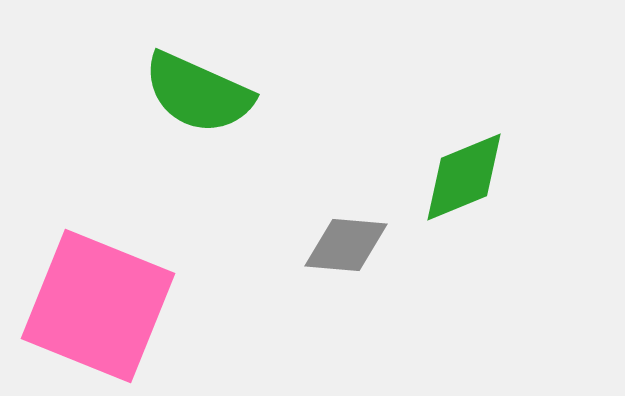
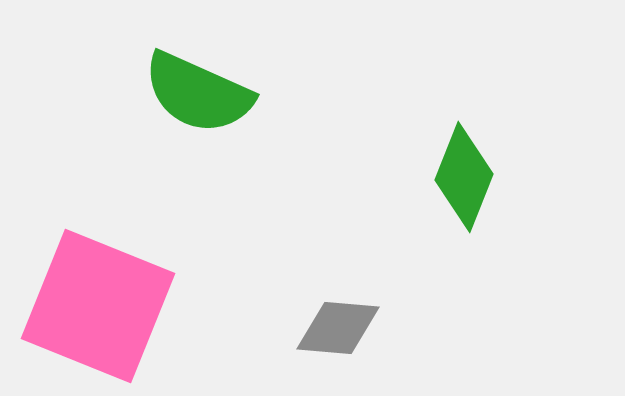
green diamond: rotated 46 degrees counterclockwise
gray diamond: moved 8 px left, 83 px down
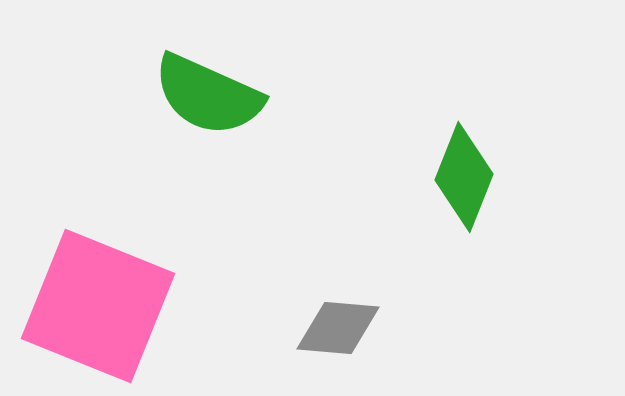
green semicircle: moved 10 px right, 2 px down
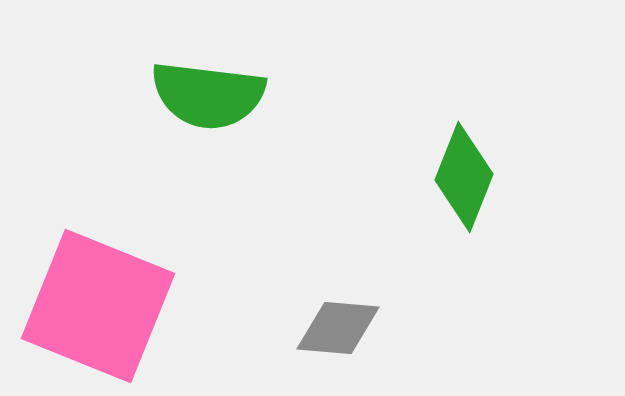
green semicircle: rotated 17 degrees counterclockwise
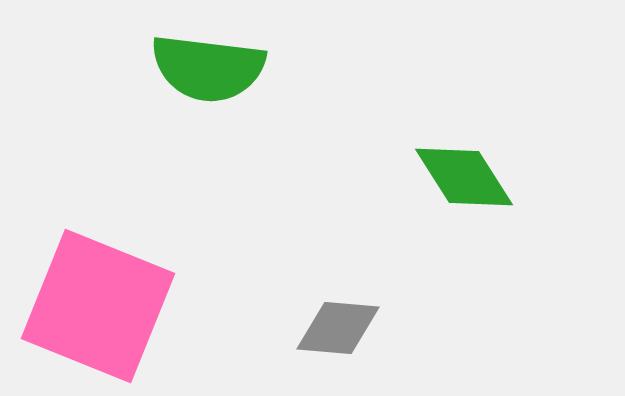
green semicircle: moved 27 px up
green diamond: rotated 54 degrees counterclockwise
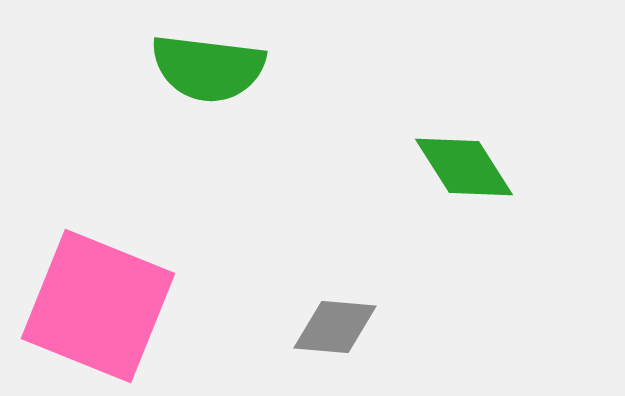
green diamond: moved 10 px up
gray diamond: moved 3 px left, 1 px up
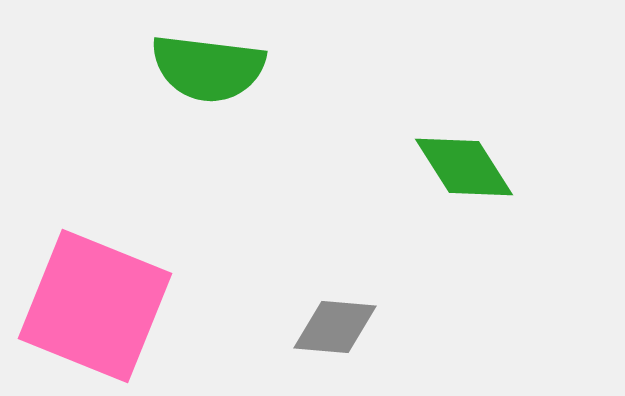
pink square: moved 3 px left
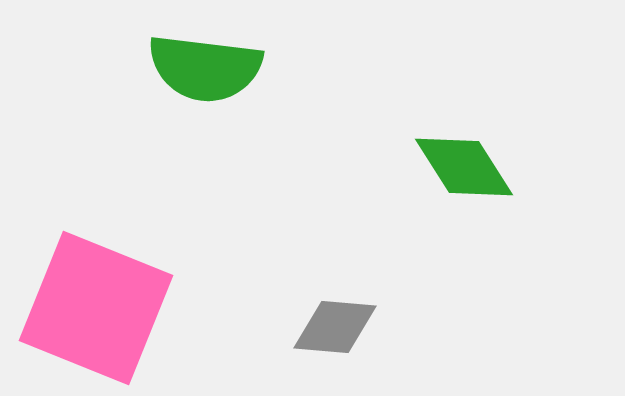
green semicircle: moved 3 px left
pink square: moved 1 px right, 2 px down
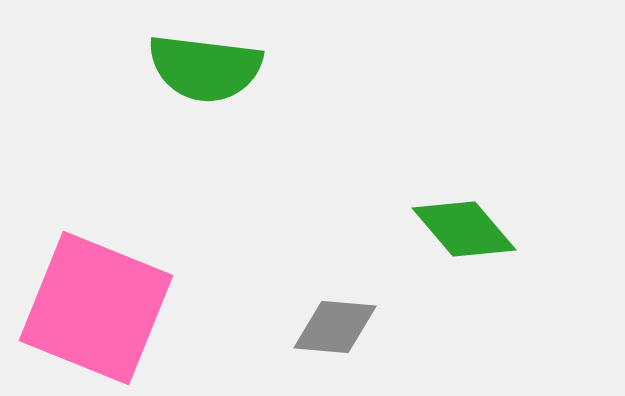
green diamond: moved 62 px down; rotated 8 degrees counterclockwise
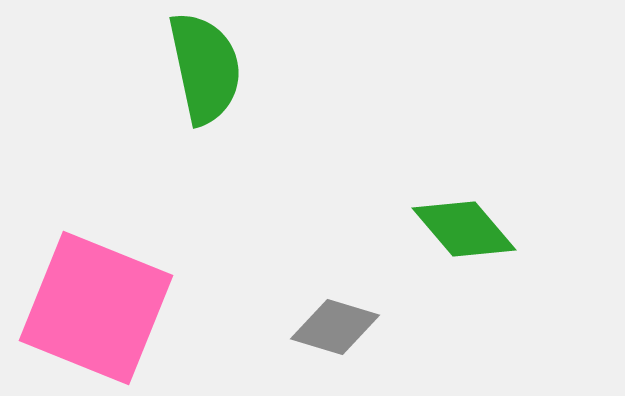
green semicircle: rotated 109 degrees counterclockwise
gray diamond: rotated 12 degrees clockwise
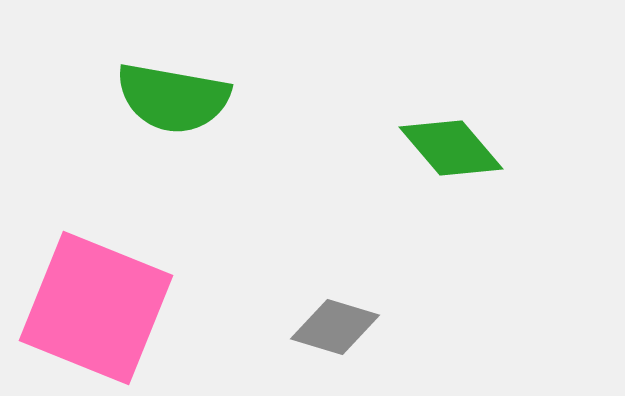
green semicircle: moved 32 px left, 30 px down; rotated 112 degrees clockwise
green diamond: moved 13 px left, 81 px up
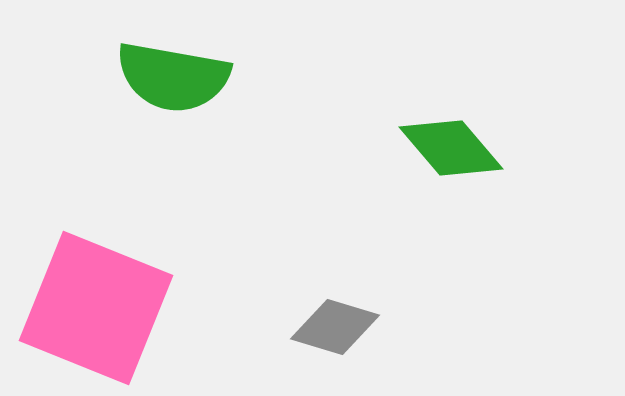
green semicircle: moved 21 px up
